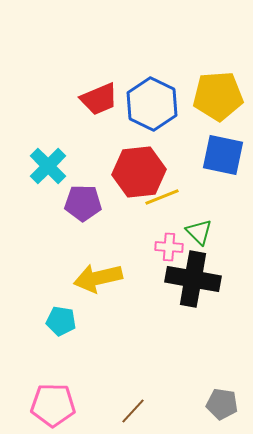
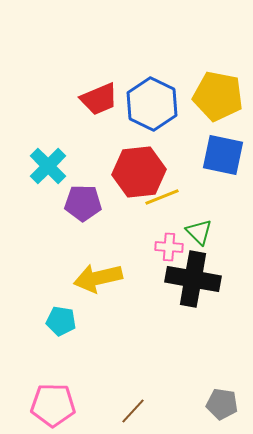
yellow pentagon: rotated 15 degrees clockwise
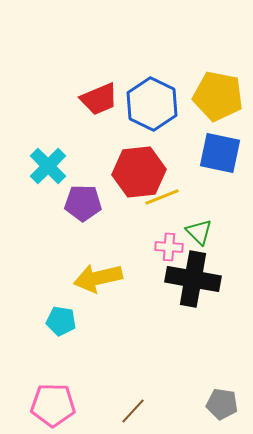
blue square: moved 3 px left, 2 px up
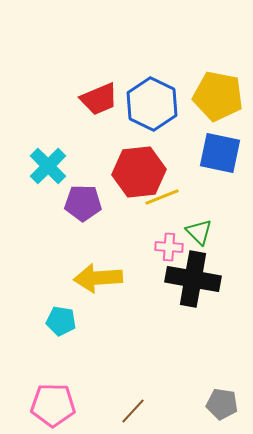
yellow arrow: rotated 9 degrees clockwise
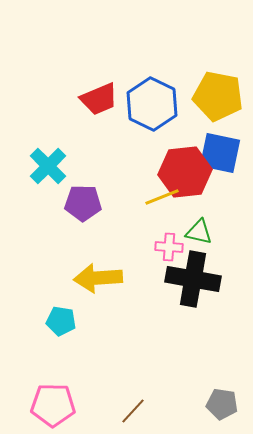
red hexagon: moved 46 px right
green triangle: rotated 32 degrees counterclockwise
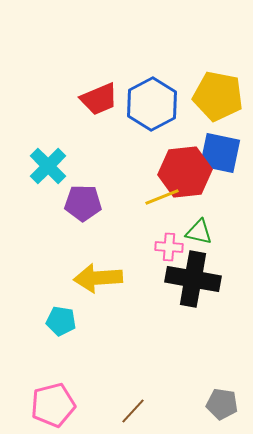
blue hexagon: rotated 6 degrees clockwise
pink pentagon: rotated 15 degrees counterclockwise
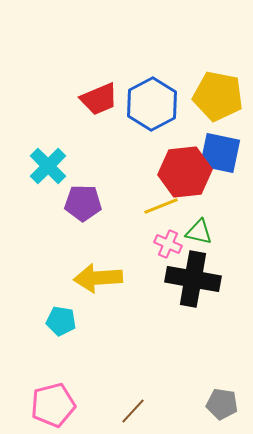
yellow line: moved 1 px left, 9 px down
pink cross: moved 1 px left, 3 px up; rotated 20 degrees clockwise
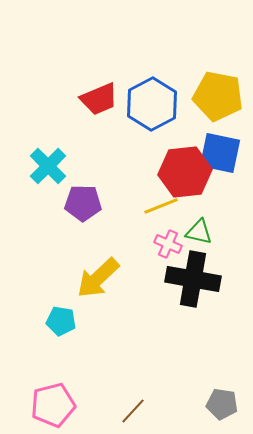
yellow arrow: rotated 39 degrees counterclockwise
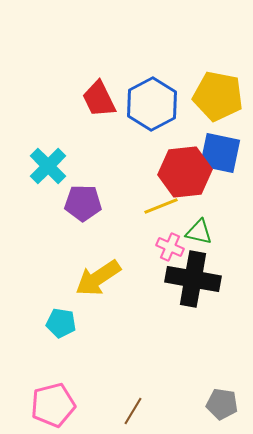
red trapezoid: rotated 87 degrees clockwise
pink cross: moved 2 px right, 3 px down
yellow arrow: rotated 9 degrees clockwise
cyan pentagon: moved 2 px down
brown line: rotated 12 degrees counterclockwise
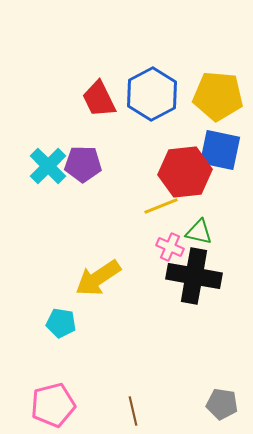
yellow pentagon: rotated 6 degrees counterclockwise
blue hexagon: moved 10 px up
blue square: moved 3 px up
purple pentagon: moved 39 px up
black cross: moved 1 px right, 3 px up
brown line: rotated 44 degrees counterclockwise
